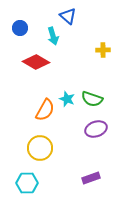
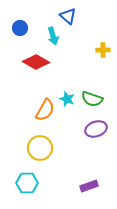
purple rectangle: moved 2 px left, 8 px down
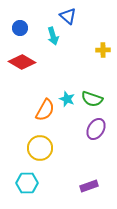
red diamond: moved 14 px left
purple ellipse: rotated 40 degrees counterclockwise
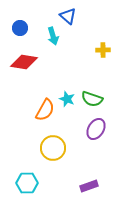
red diamond: moved 2 px right; rotated 20 degrees counterclockwise
yellow circle: moved 13 px right
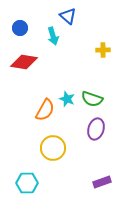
purple ellipse: rotated 15 degrees counterclockwise
purple rectangle: moved 13 px right, 4 px up
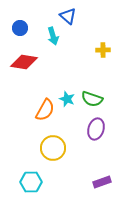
cyan hexagon: moved 4 px right, 1 px up
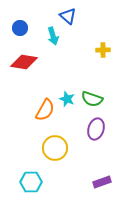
yellow circle: moved 2 px right
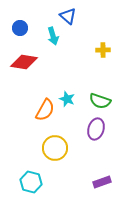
green semicircle: moved 8 px right, 2 px down
cyan hexagon: rotated 15 degrees clockwise
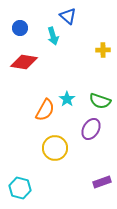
cyan star: rotated 14 degrees clockwise
purple ellipse: moved 5 px left; rotated 15 degrees clockwise
cyan hexagon: moved 11 px left, 6 px down
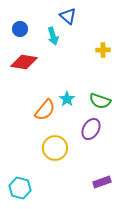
blue circle: moved 1 px down
orange semicircle: rotated 10 degrees clockwise
